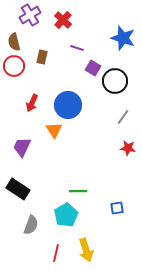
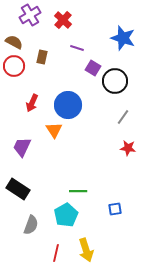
brown semicircle: rotated 132 degrees clockwise
blue square: moved 2 px left, 1 px down
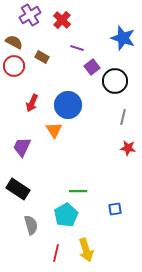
red cross: moved 1 px left
brown rectangle: rotated 72 degrees counterclockwise
purple square: moved 1 px left, 1 px up; rotated 21 degrees clockwise
gray line: rotated 21 degrees counterclockwise
gray semicircle: rotated 36 degrees counterclockwise
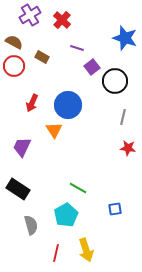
blue star: moved 2 px right
green line: moved 3 px up; rotated 30 degrees clockwise
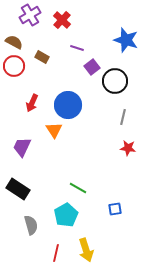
blue star: moved 1 px right, 2 px down
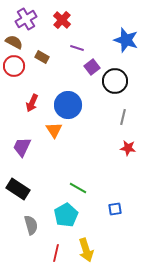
purple cross: moved 4 px left, 4 px down
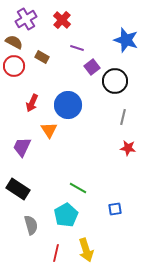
orange triangle: moved 5 px left
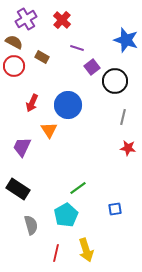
green line: rotated 66 degrees counterclockwise
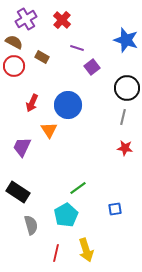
black circle: moved 12 px right, 7 px down
red star: moved 3 px left
black rectangle: moved 3 px down
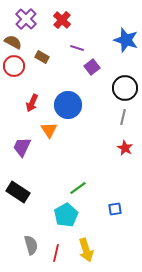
purple cross: rotated 15 degrees counterclockwise
brown semicircle: moved 1 px left
black circle: moved 2 px left
red star: rotated 21 degrees clockwise
gray semicircle: moved 20 px down
